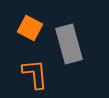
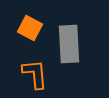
gray rectangle: rotated 12 degrees clockwise
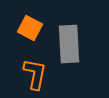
orange L-shape: rotated 16 degrees clockwise
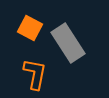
gray rectangle: moved 1 px left, 1 px up; rotated 30 degrees counterclockwise
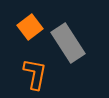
orange square: moved 1 px up; rotated 25 degrees clockwise
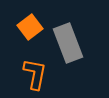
gray rectangle: rotated 12 degrees clockwise
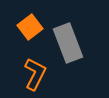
orange L-shape: rotated 16 degrees clockwise
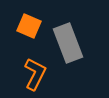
orange square: moved 1 px left, 1 px up; rotated 30 degrees counterclockwise
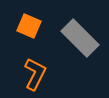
gray rectangle: moved 12 px right, 5 px up; rotated 24 degrees counterclockwise
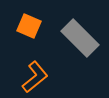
orange L-shape: moved 3 px down; rotated 24 degrees clockwise
